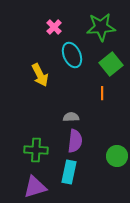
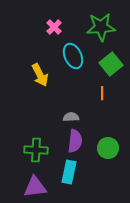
cyan ellipse: moved 1 px right, 1 px down
green circle: moved 9 px left, 8 px up
purple triangle: rotated 10 degrees clockwise
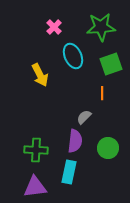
green square: rotated 20 degrees clockwise
gray semicircle: moved 13 px right; rotated 42 degrees counterclockwise
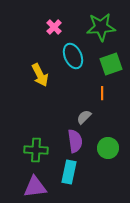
purple semicircle: rotated 15 degrees counterclockwise
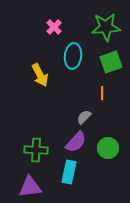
green star: moved 5 px right
cyan ellipse: rotated 30 degrees clockwise
green square: moved 2 px up
purple semicircle: moved 1 px right, 1 px down; rotated 50 degrees clockwise
purple triangle: moved 5 px left
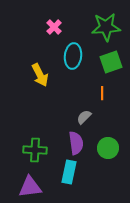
purple semicircle: moved 1 px down; rotated 50 degrees counterclockwise
green cross: moved 1 px left
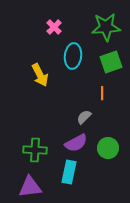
purple semicircle: rotated 70 degrees clockwise
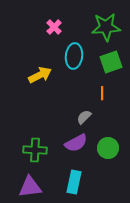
cyan ellipse: moved 1 px right
yellow arrow: rotated 90 degrees counterclockwise
cyan rectangle: moved 5 px right, 10 px down
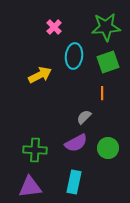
green square: moved 3 px left
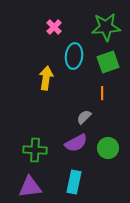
yellow arrow: moved 6 px right, 3 px down; rotated 55 degrees counterclockwise
